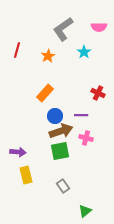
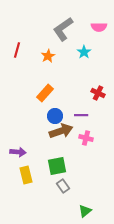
green square: moved 3 px left, 15 px down
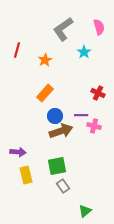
pink semicircle: rotated 105 degrees counterclockwise
orange star: moved 3 px left, 4 px down
pink cross: moved 8 px right, 12 px up
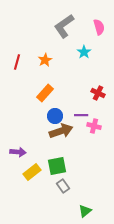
gray L-shape: moved 1 px right, 3 px up
red line: moved 12 px down
yellow rectangle: moved 6 px right, 3 px up; rotated 66 degrees clockwise
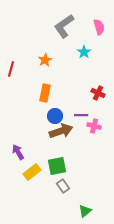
red line: moved 6 px left, 7 px down
orange rectangle: rotated 30 degrees counterclockwise
purple arrow: rotated 126 degrees counterclockwise
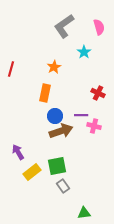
orange star: moved 9 px right, 7 px down
green triangle: moved 1 px left, 2 px down; rotated 32 degrees clockwise
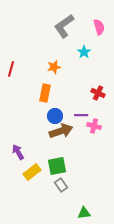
orange star: rotated 16 degrees clockwise
gray rectangle: moved 2 px left, 1 px up
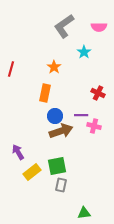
pink semicircle: rotated 105 degrees clockwise
orange star: rotated 24 degrees counterclockwise
gray rectangle: rotated 48 degrees clockwise
